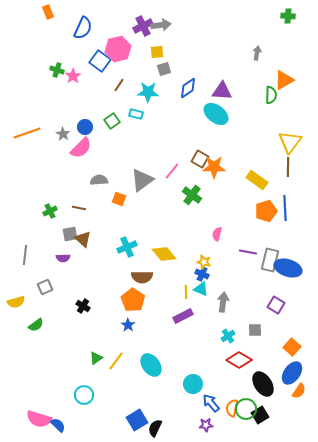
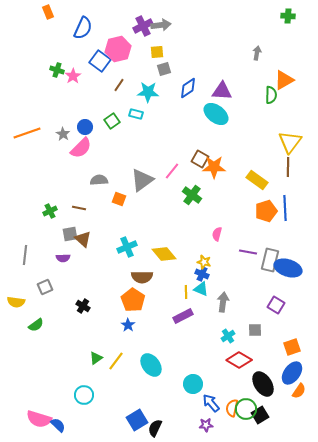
yellow semicircle at (16, 302): rotated 24 degrees clockwise
orange square at (292, 347): rotated 30 degrees clockwise
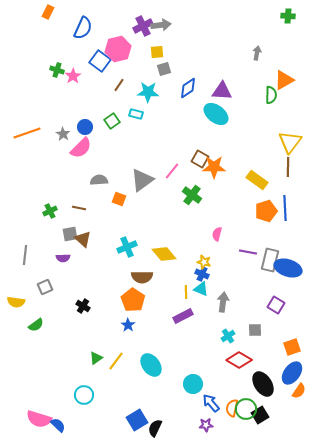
orange rectangle at (48, 12): rotated 48 degrees clockwise
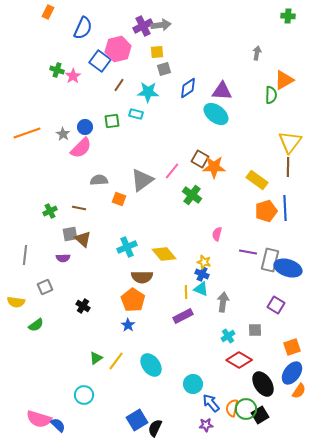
green square at (112, 121): rotated 28 degrees clockwise
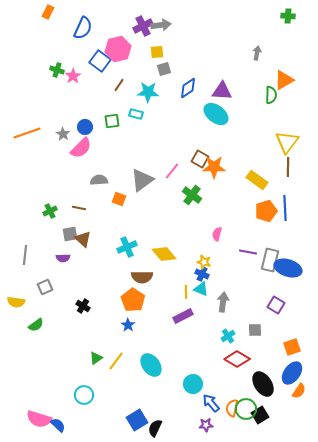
yellow triangle at (290, 142): moved 3 px left
red diamond at (239, 360): moved 2 px left, 1 px up
